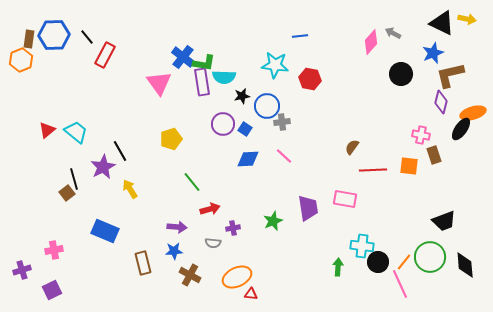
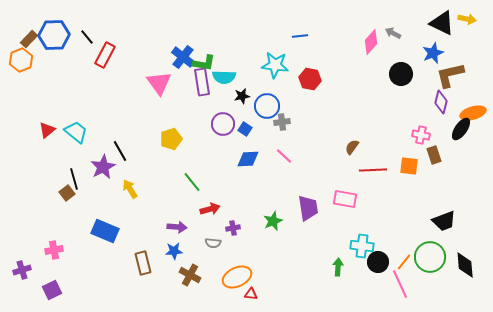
brown rectangle at (29, 39): rotated 36 degrees clockwise
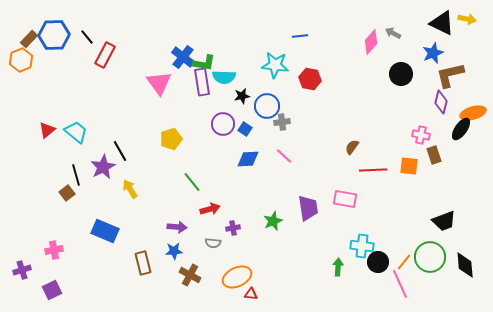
black line at (74, 179): moved 2 px right, 4 px up
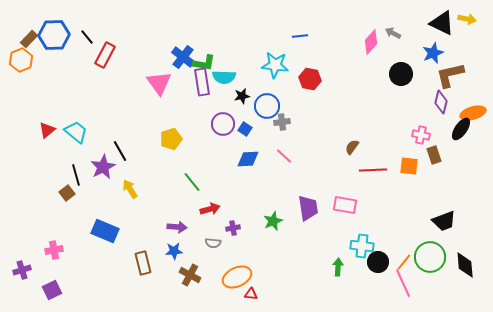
pink rectangle at (345, 199): moved 6 px down
pink line at (400, 284): moved 3 px right, 1 px up
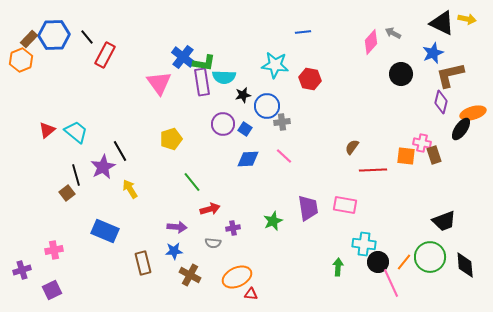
blue line at (300, 36): moved 3 px right, 4 px up
black star at (242, 96): moved 1 px right, 1 px up
pink cross at (421, 135): moved 1 px right, 8 px down
orange square at (409, 166): moved 3 px left, 10 px up
cyan cross at (362, 246): moved 2 px right, 2 px up
pink line at (403, 283): moved 12 px left
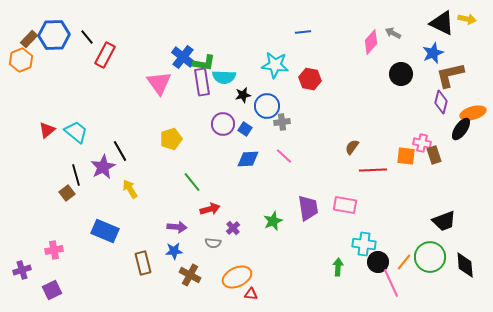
purple cross at (233, 228): rotated 32 degrees counterclockwise
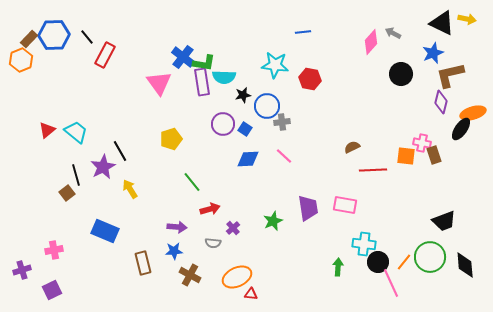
brown semicircle at (352, 147): rotated 28 degrees clockwise
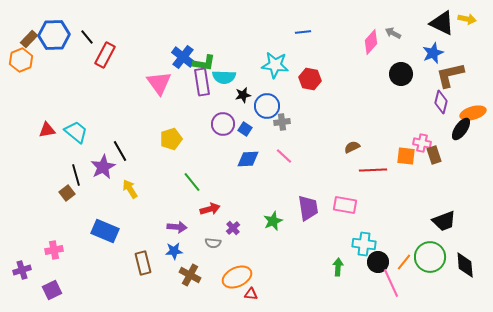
red triangle at (47, 130): rotated 30 degrees clockwise
